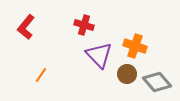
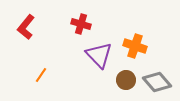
red cross: moved 3 px left, 1 px up
brown circle: moved 1 px left, 6 px down
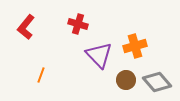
red cross: moved 3 px left
orange cross: rotated 35 degrees counterclockwise
orange line: rotated 14 degrees counterclockwise
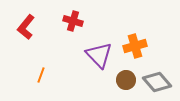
red cross: moved 5 px left, 3 px up
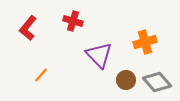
red L-shape: moved 2 px right, 1 px down
orange cross: moved 10 px right, 4 px up
orange line: rotated 21 degrees clockwise
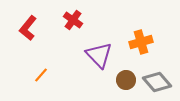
red cross: moved 1 px up; rotated 18 degrees clockwise
orange cross: moved 4 px left
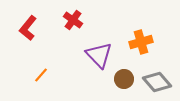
brown circle: moved 2 px left, 1 px up
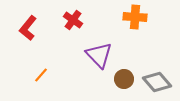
orange cross: moved 6 px left, 25 px up; rotated 20 degrees clockwise
